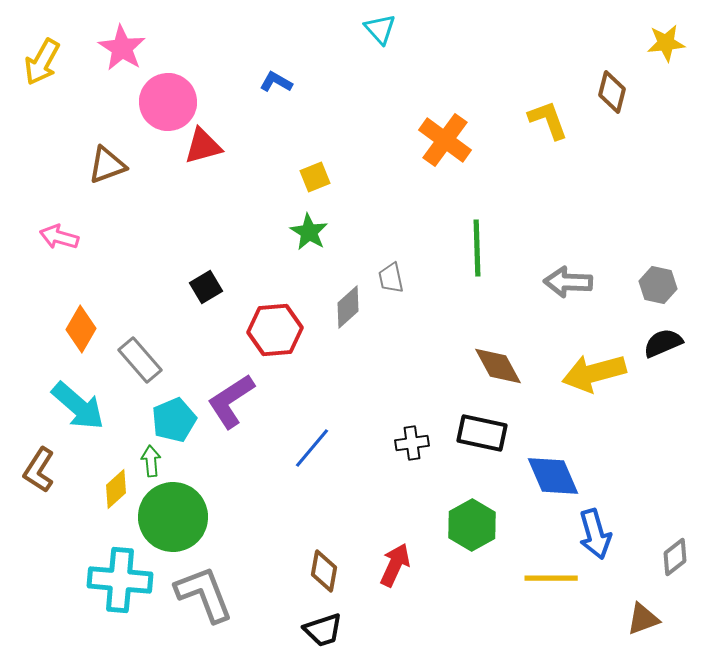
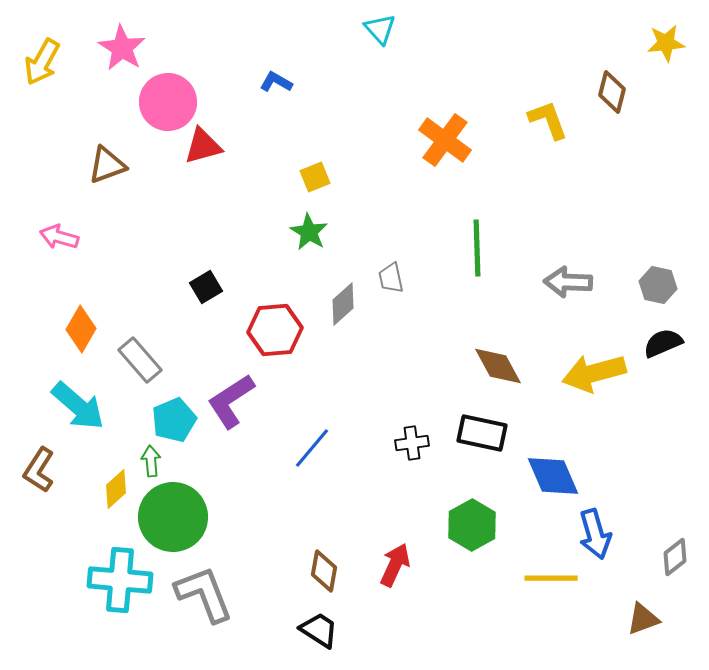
gray diamond at (348, 307): moved 5 px left, 3 px up
black trapezoid at (323, 630): moved 4 px left; rotated 129 degrees counterclockwise
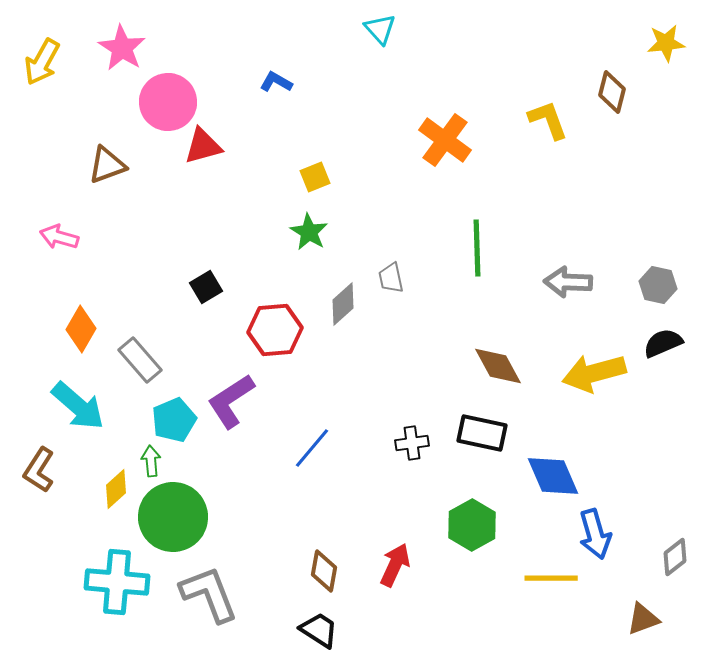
cyan cross at (120, 580): moved 3 px left, 2 px down
gray L-shape at (204, 594): moved 5 px right
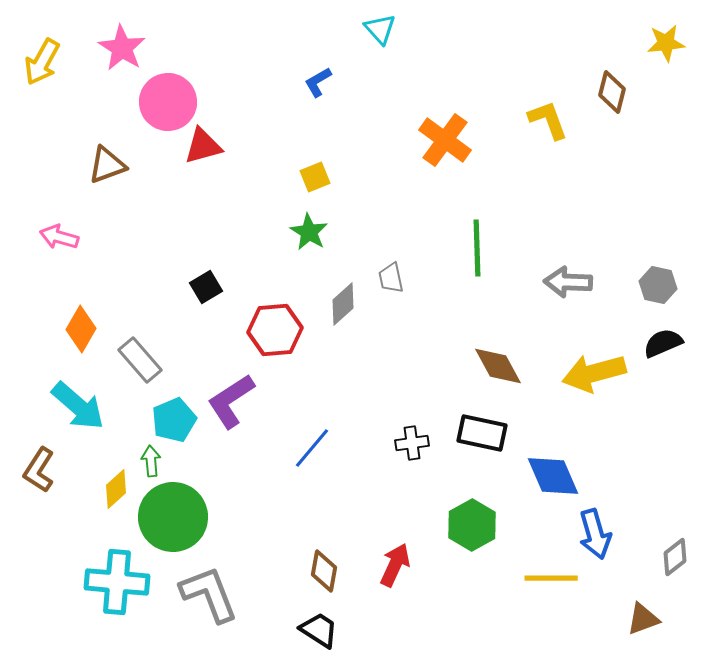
blue L-shape at (276, 82): moved 42 px right; rotated 60 degrees counterclockwise
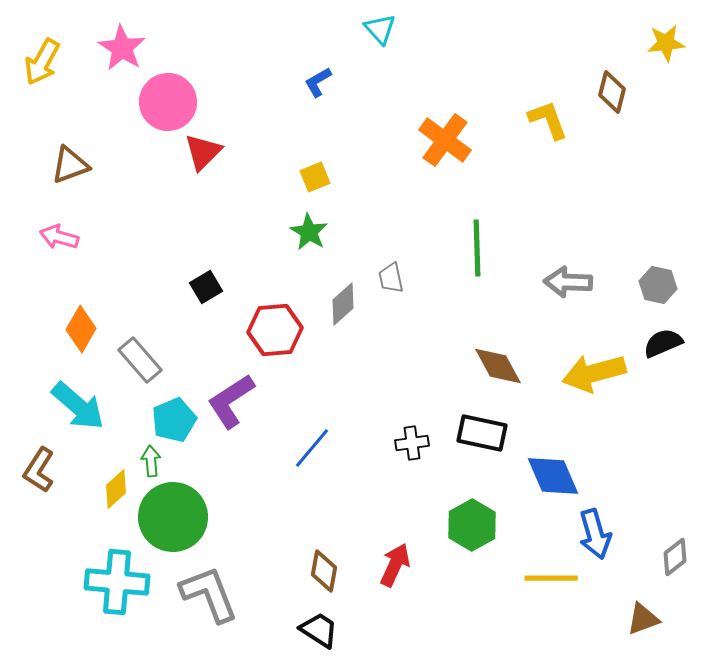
red triangle at (203, 146): moved 6 px down; rotated 30 degrees counterclockwise
brown triangle at (107, 165): moved 37 px left
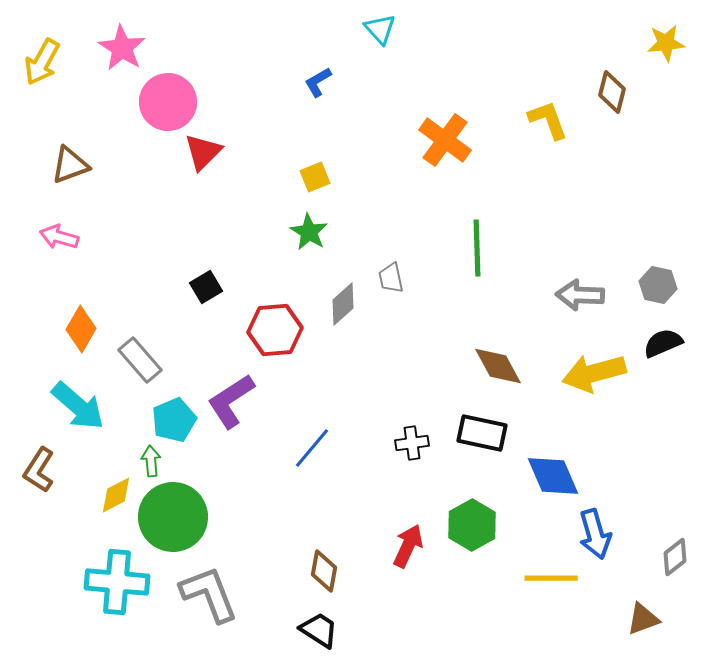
gray arrow at (568, 282): moved 12 px right, 13 px down
yellow diamond at (116, 489): moved 6 px down; rotated 15 degrees clockwise
red arrow at (395, 565): moved 13 px right, 19 px up
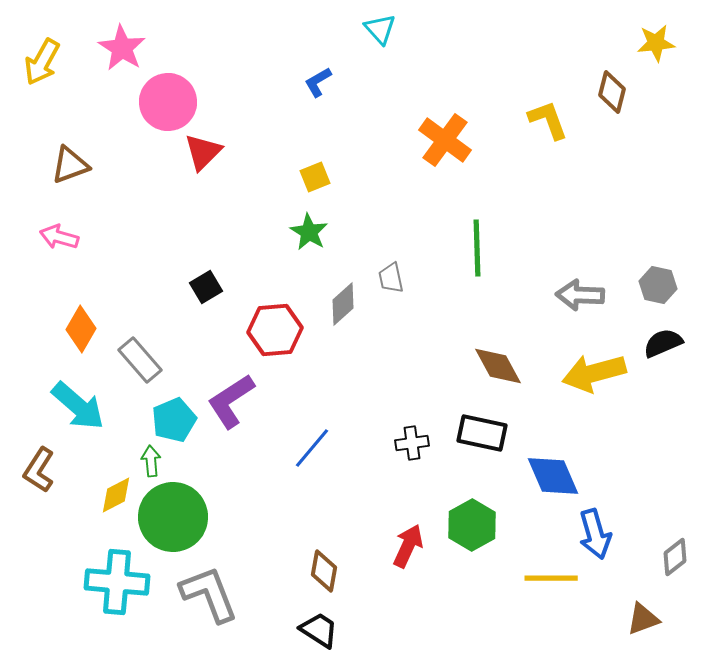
yellow star at (666, 43): moved 10 px left
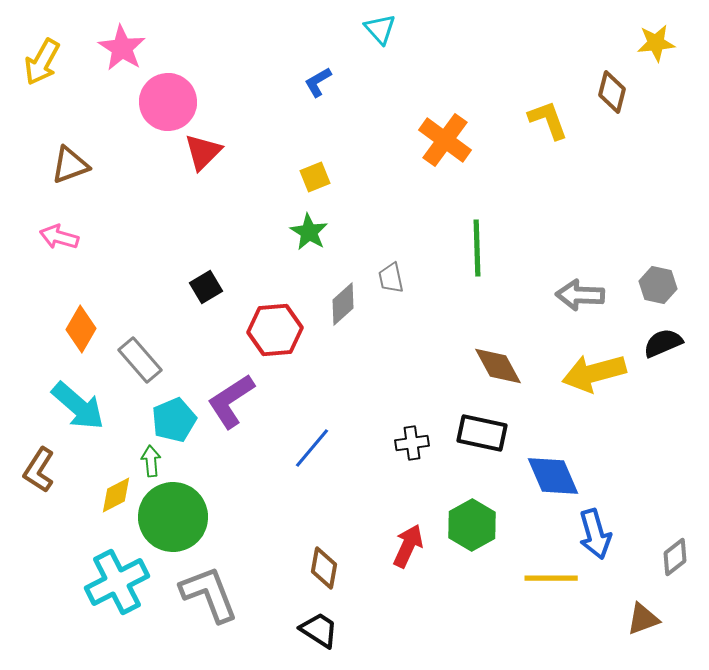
brown diamond at (324, 571): moved 3 px up
cyan cross at (117, 582): rotated 32 degrees counterclockwise
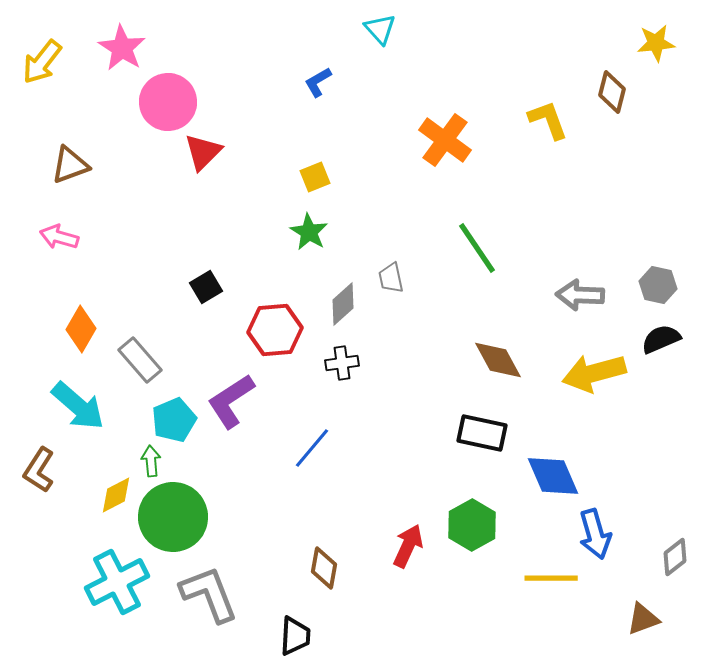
yellow arrow at (42, 62): rotated 9 degrees clockwise
green line at (477, 248): rotated 32 degrees counterclockwise
black semicircle at (663, 343): moved 2 px left, 4 px up
brown diamond at (498, 366): moved 6 px up
black cross at (412, 443): moved 70 px left, 80 px up
black trapezoid at (319, 630): moved 24 px left, 6 px down; rotated 60 degrees clockwise
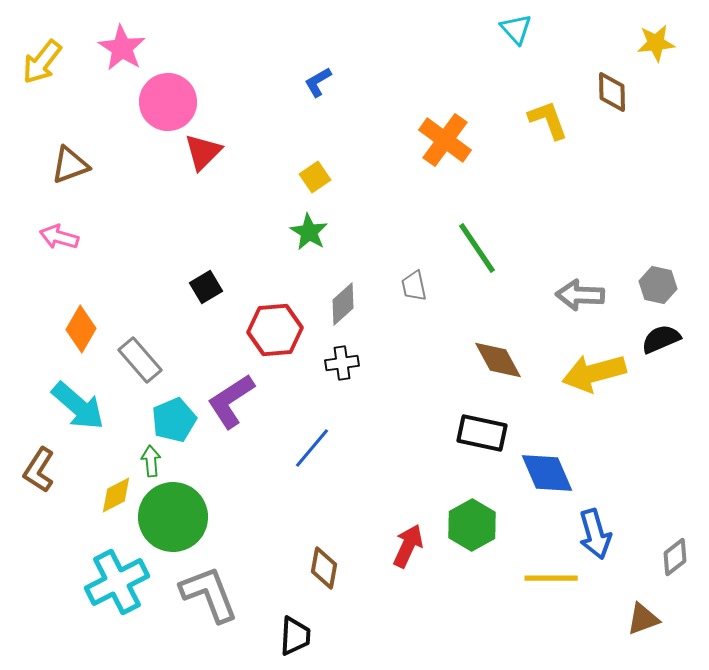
cyan triangle at (380, 29): moved 136 px right
brown diamond at (612, 92): rotated 15 degrees counterclockwise
yellow square at (315, 177): rotated 12 degrees counterclockwise
gray trapezoid at (391, 278): moved 23 px right, 8 px down
blue diamond at (553, 476): moved 6 px left, 3 px up
